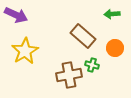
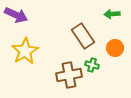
brown rectangle: rotated 15 degrees clockwise
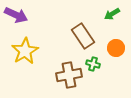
green arrow: rotated 28 degrees counterclockwise
orange circle: moved 1 px right
green cross: moved 1 px right, 1 px up
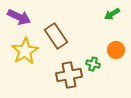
purple arrow: moved 3 px right, 2 px down
brown rectangle: moved 27 px left
orange circle: moved 2 px down
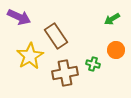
green arrow: moved 5 px down
yellow star: moved 5 px right, 5 px down
brown cross: moved 4 px left, 2 px up
